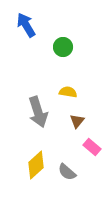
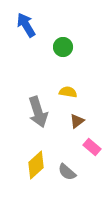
brown triangle: rotated 14 degrees clockwise
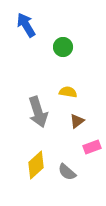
pink rectangle: rotated 60 degrees counterclockwise
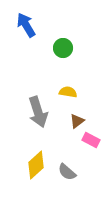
green circle: moved 1 px down
pink rectangle: moved 1 px left, 7 px up; rotated 48 degrees clockwise
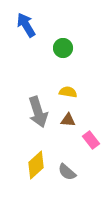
brown triangle: moved 9 px left, 1 px up; rotated 42 degrees clockwise
pink rectangle: rotated 24 degrees clockwise
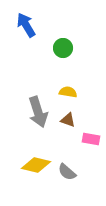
brown triangle: rotated 14 degrees clockwise
pink rectangle: moved 1 px up; rotated 42 degrees counterclockwise
yellow diamond: rotated 56 degrees clockwise
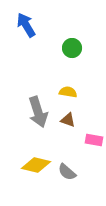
green circle: moved 9 px right
pink rectangle: moved 3 px right, 1 px down
